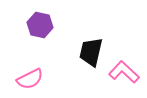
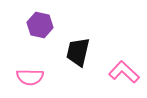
black trapezoid: moved 13 px left
pink semicircle: moved 2 px up; rotated 28 degrees clockwise
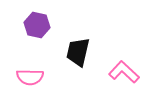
purple hexagon: moved 3 px left
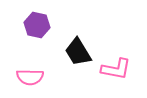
black trapezoid: rotated 44 degrees counterclockwise
pink L-shape: moved 8 px left, 3 px up; rotated 148 degrees clockwise
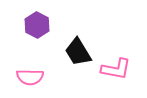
purple hexagon: rotated 15 degrees clockwise
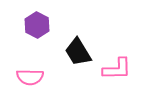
pink L-shape: moved 1 px right; rotated 12 degrees counterclockwise
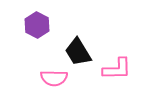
pink semicircle: moved 24 px right, 1 px down
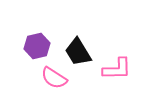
purple hexagon: moved 21 px down; rotated 20 degrees clockwise
pink semicircle: rotated 32 degrees clockwise
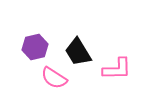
purple hexagon: moved 2 px left, 1 px down
